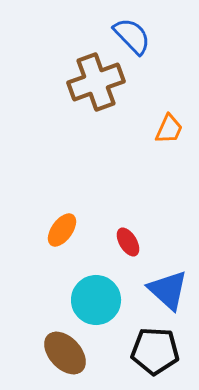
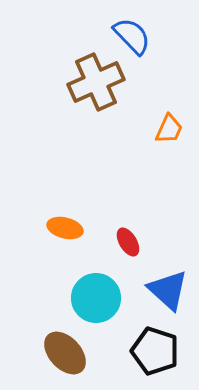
brown cross: rotated 4 degrees counterclockwise
orange ellipse: moved 3 px right, 2 px up; rotated 68 degrees clockwise
cyan circle: moved 2 px up
black pentagon: rotated 15 degrees clockwise
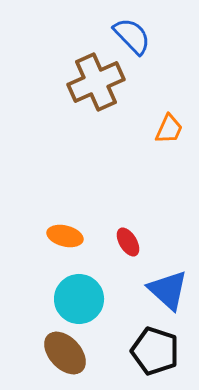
orange ellipse: moved 8 px down
cyan circle: moved 17 px left, 1 px down
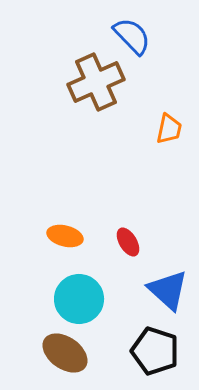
orange trapezoid: rotated 12 degrees counterclockwise
brown ellipse: rotated 12 degrees counterclockwise
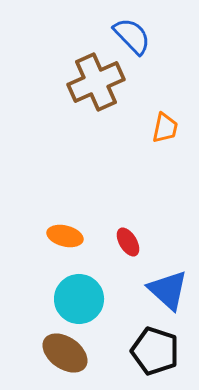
orange trapezoid: moved 4 px left, 1 px up
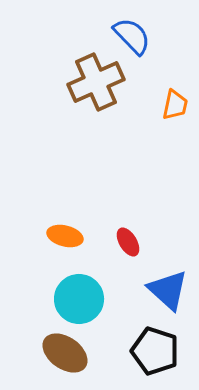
orange trapezoid: moved 10 px right, 23 px up
